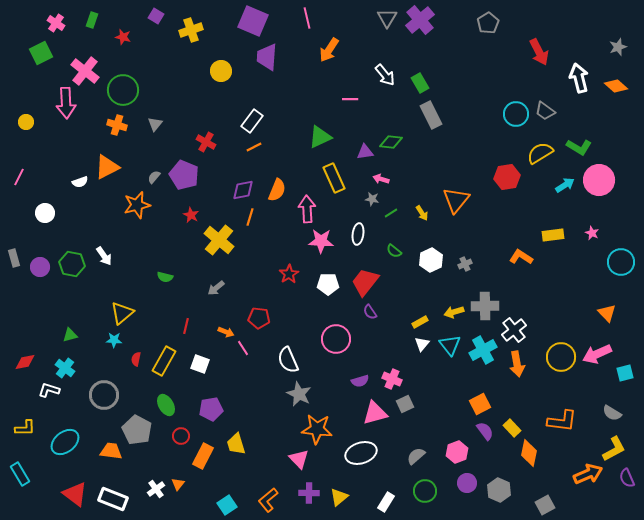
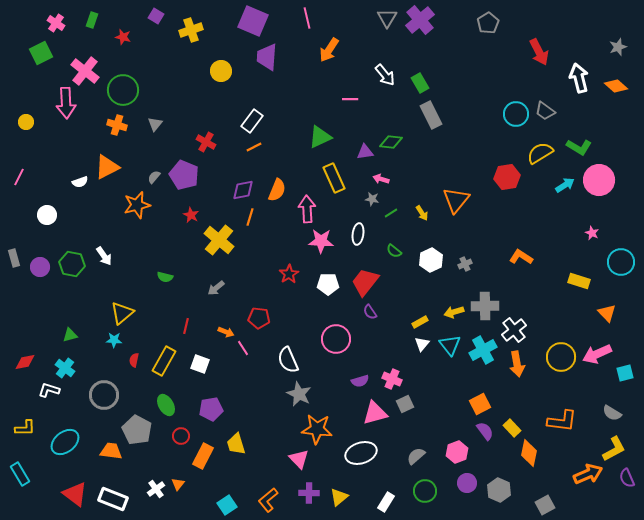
white circle at (45, 213): moved 2 px right, 2 px down
yellow rectangle at (553, 235): moved 26 px right, 46 px down; rotated 25 degrees clockwise
red semicircle at (136, 359): moved 2 px left, 1 px down
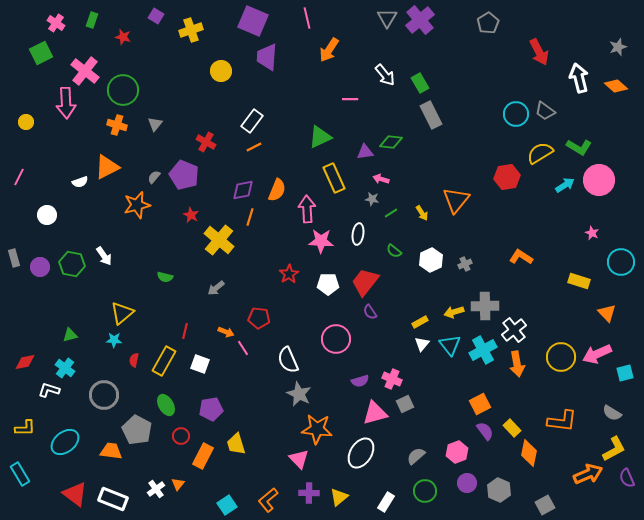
red line at (186, 326): moved 1 px left, 5 px down
white ellipse at (361, 453): rotated 40 degrees counterclockwise
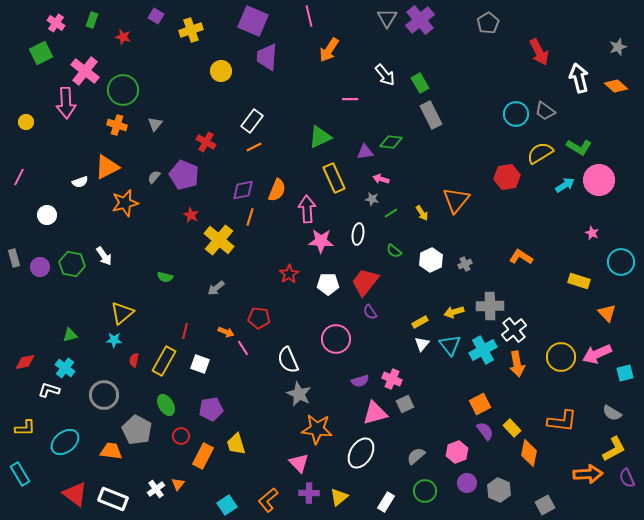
pink line at (307, 18): moved 2 px right, 2 px up
orange star at (137, 205): moved 12 px left, 2 px up
gray cross at (485, 306): moved 5 px right
pink triangle at (299, 459): moved 4 px down
orange arrow at (588, 474): rotated 20 degrees clockwise
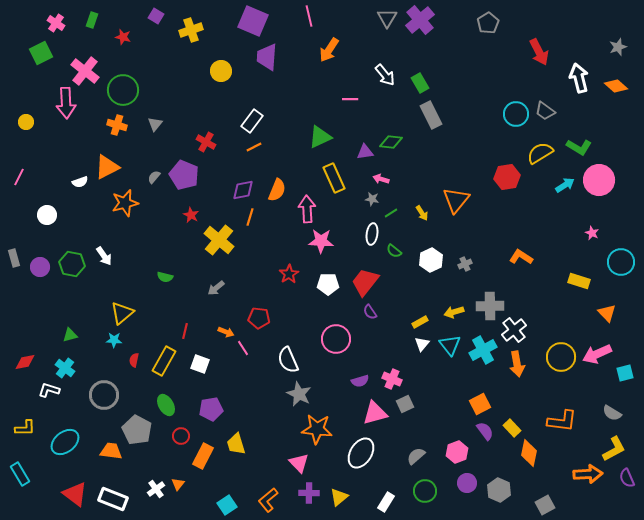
white ellipse at (358, 234): moved 14 px right
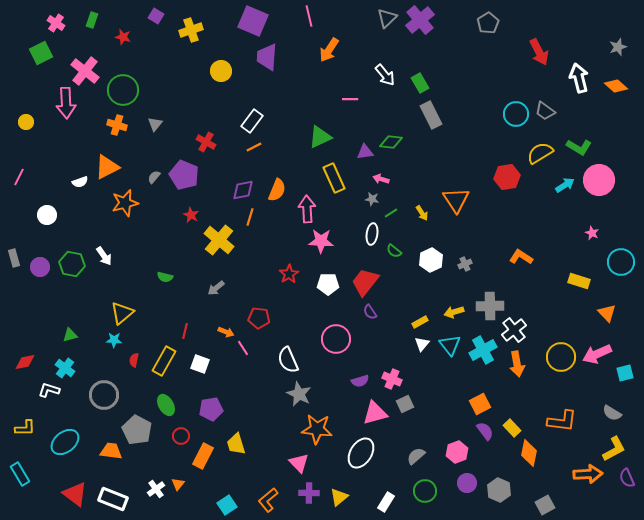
gray triangle at (387, 18): rotated 15 degrees clockwise
orange triangle at (456, 200): rotated 12 degrees counterclockwise
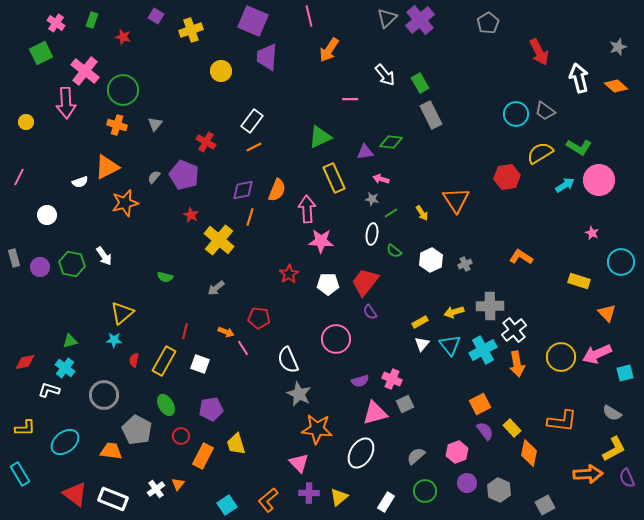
green triangle at (70, 335): moved 6 px down
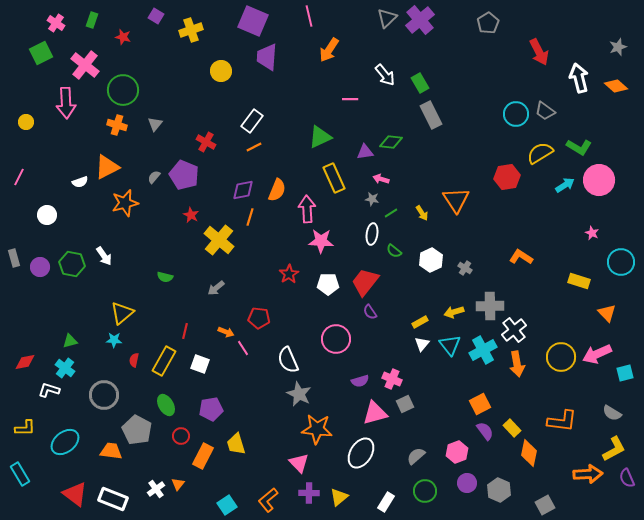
pink cross at (85, 71): moved 6 px up
gray cross at (465, 264): moved 4 px down; rotated 32 degrees counterclockwise
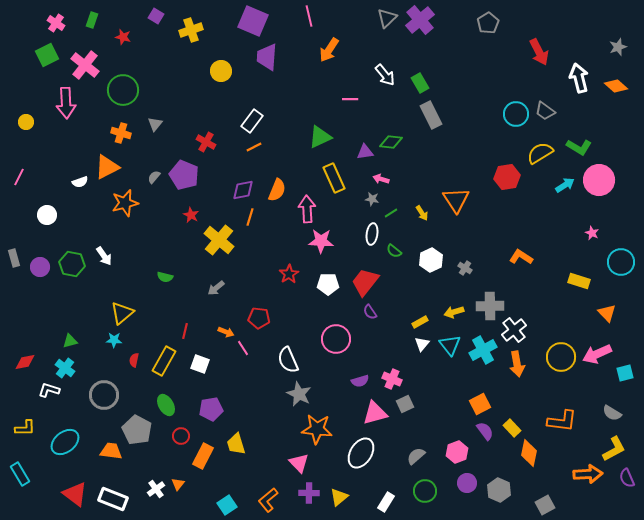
green square at (41, 53): moved 6 px right, 2 px down
orange cross at (117, 125): moved 4 px right, 8 px down
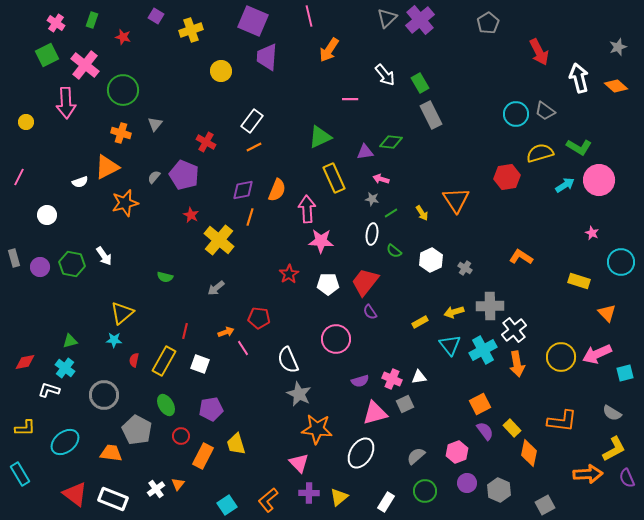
yellow semicircle at (540, 153): rotated 16 degrees clockwise
orange arrow at (226, 332): rotated 42 degrees counterclockwise
white triangle at (422, 344): moved 3 px left, 33 px down; rotated 42 degrees clockwise
orange trapezoid at (111, 451): moved 2 px down
